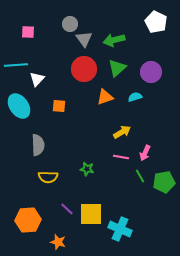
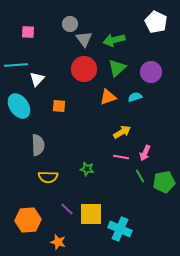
orange triangle: moved 3 px right
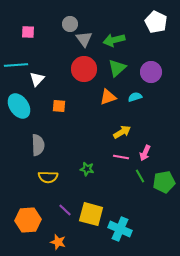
purple line: moved 2 px left, 1 px down
yellow square: rotated 15 degrees clockwise
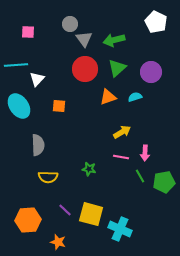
red circle: moved 1 px right
pink arrow: rotated 21 degrees counterclockwise
green star: moved 2 px right
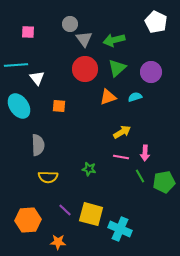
white triangle: moved 1 px up; rotated 21 degrees counterclockwise
orange star: rotated 14 degrees counterclockwise
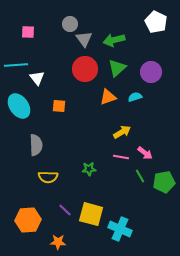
gray semicircle: moved 2 px left
pink arrow: rotated 56 degrees counterclockwise
green star: rotated 16 degrees counterclockwise
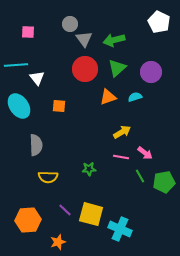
white pentagon: moved 3 px right
orange star: rotated 21 degrees counterclockwise
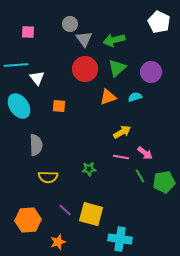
cyan cross: moved 10 px down; rotated 15 degrees counterclockwise
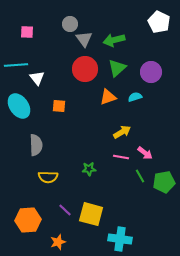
pink square: moved 1 px left
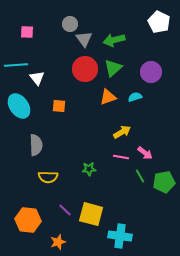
green triangle: moved 4 px left
orange hexagon: rotated 10 degrees clockwise
cyan cross: moved 3 px up
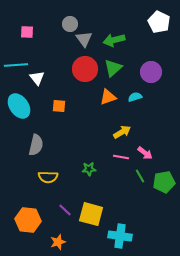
gray semicircle: rotated 15 degrees clockwise
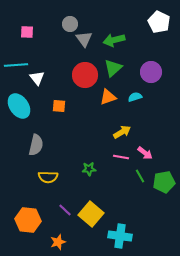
red circle: moved 6 px down
yellow square: rotated 25 degrees clockwise
